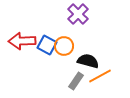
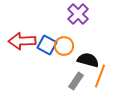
black semicircle: moved 1 px up
orange line: rotated 40 degrees counterclockwise
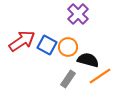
red arrow: rotated 148 degrees clockwise
orange circle: moved 4 px right, 1 px down
orange line: rotated 35 degrees clockwise
gray rectangle: moved 8 px left, 2 px up
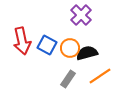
purple cross: moved 3 px right, 1 px down
red arrow: rotated 112 degrees clockwise
orange circle: moved 2 px right, 1 px down
black semicircle: moved 1 px left, 7 px up; rotated 30 degrees counterclockwise
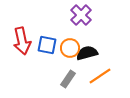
blue square: rotated 18 degrees counterclockwise
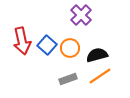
blue square: rotated 30 degrees clockwise
black semicircle: moved 10 px right, 2 px down
gray rectangle: rotated 36 degrees clockwise
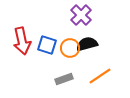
blue square: rotated 24 degrees counterclockwise
black semicircle: moved 10 px left, 11 px up
gray rectangle: moved 4 px left
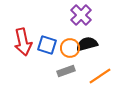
red arrow: moved 1 px right, 1 px down
gray rectangle: moved 2 px right, 8 px up
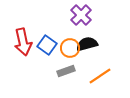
blue square: rotated 18 degrees clockwise
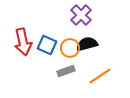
blue square: rotated 12 degrees counterclockwise
